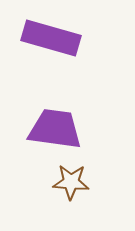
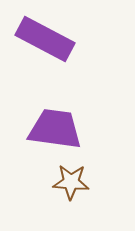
purple rectangle: moved 6 px left, 1 px down; rotated 12 degrees clockwise
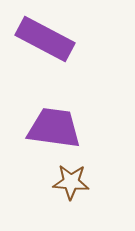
purple trapezoid: moved 1 px left, 1 px up
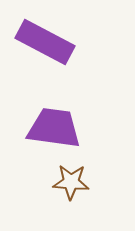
purple rectangle: moved 3 px down
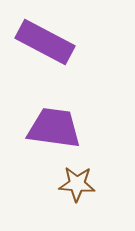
brown star: moved 6 px right, 2 px down
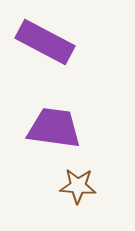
brown star: moved 1 px right, 2 px down
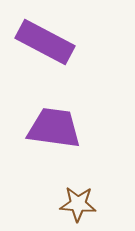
brown star: moved 18 px down
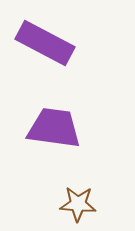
purple rectangle: moved 1 px down
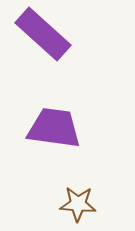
purple rectangle: moved 2 px left, 9 px up; rotated 14 degrees clockwise
